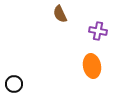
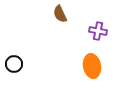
black circle: moved 20 px up
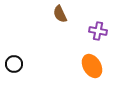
orange ellipse: rotated 20 degrees counterclockwise
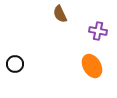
black circle: moved 1 px right
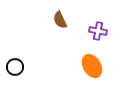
brown semicircle: moved 6 px down
black circle: moved 3 px down
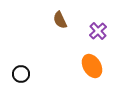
purple cross: rotated 36 degrees clockwise
black circle: moved 6 px right, 7 px down
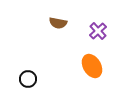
brown semicircle: moved 2 px left, 3 px down; rotated 54 degrees counterclockwise
black circle: moved 7 px right, 5 px down
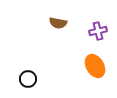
purple cross: rotated 30 degrees clockwise
orange ellipse: moved 3 px right
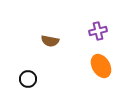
brown semicircle: moved 8 px left, 18 px down
orange ellipse: moved 6 px right
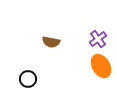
purple cross: moved 8 px down; rotated 24 degrees counterclockwise
brown semicircle: moved 1 px right, 1 px down
